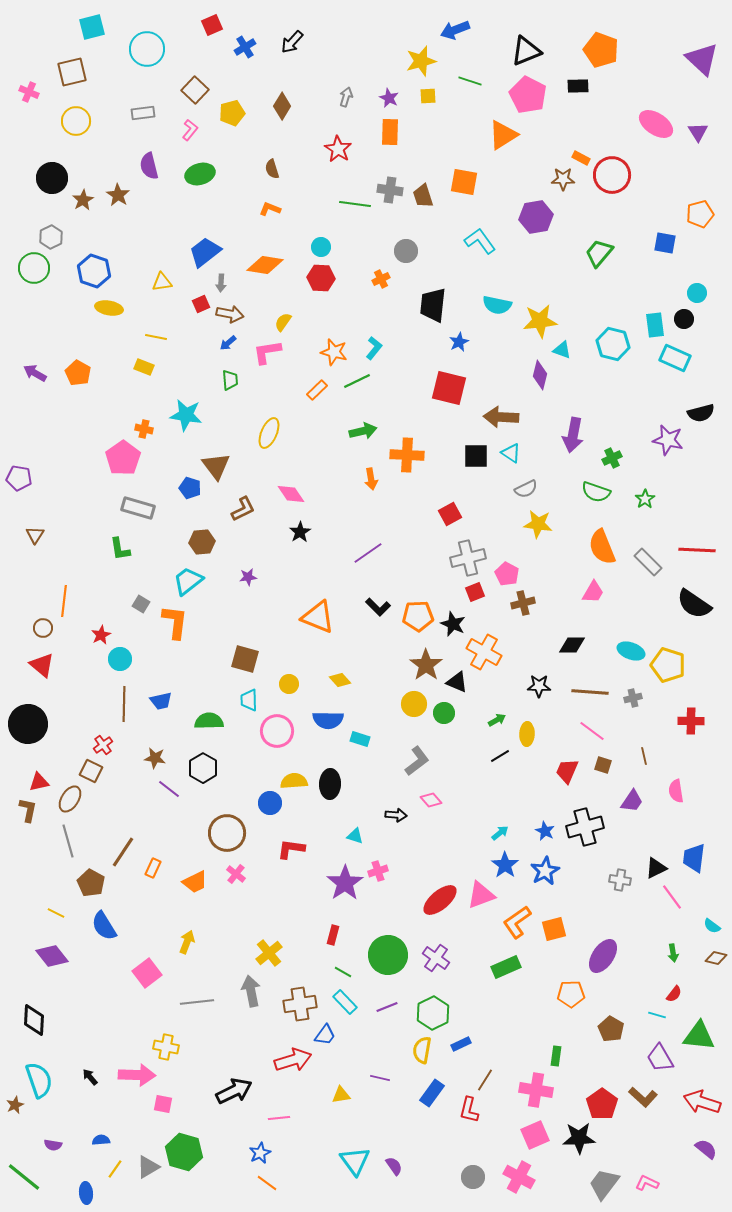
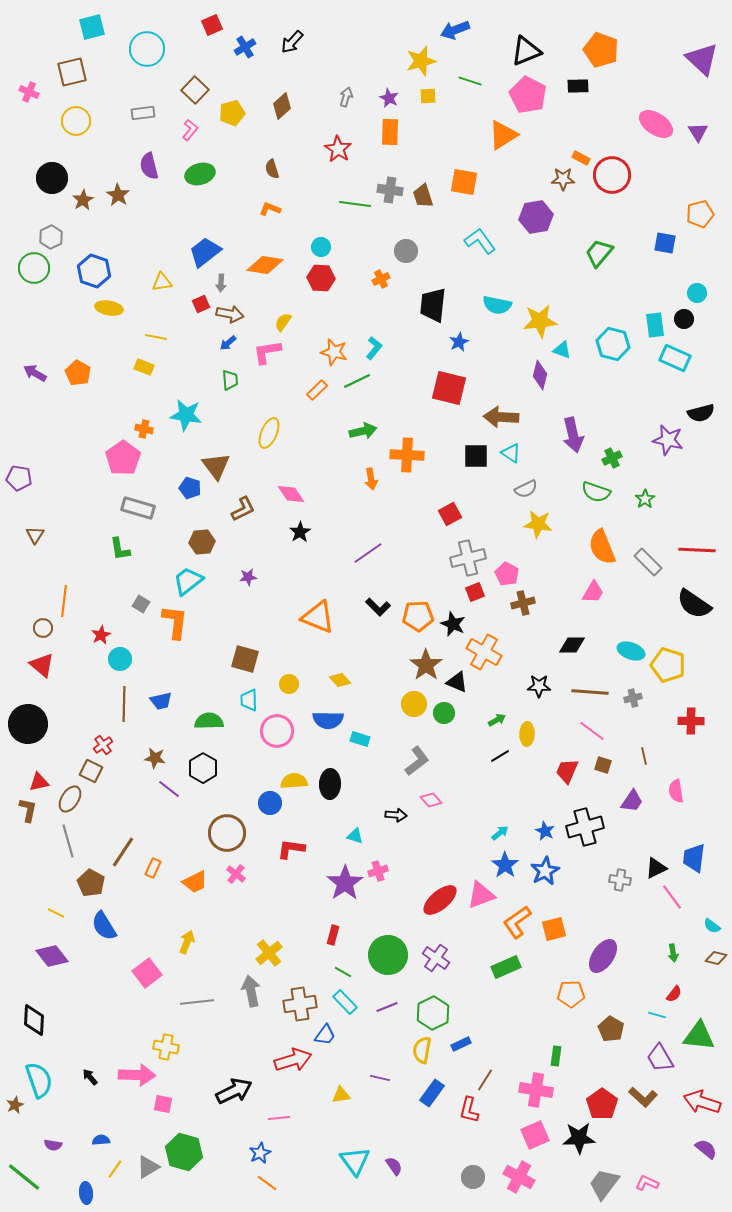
brown diamond at (282, 106): rotated 16 degrees clockwise
purple arrow at (573, 435): rotated 24 degrees counterclockwise
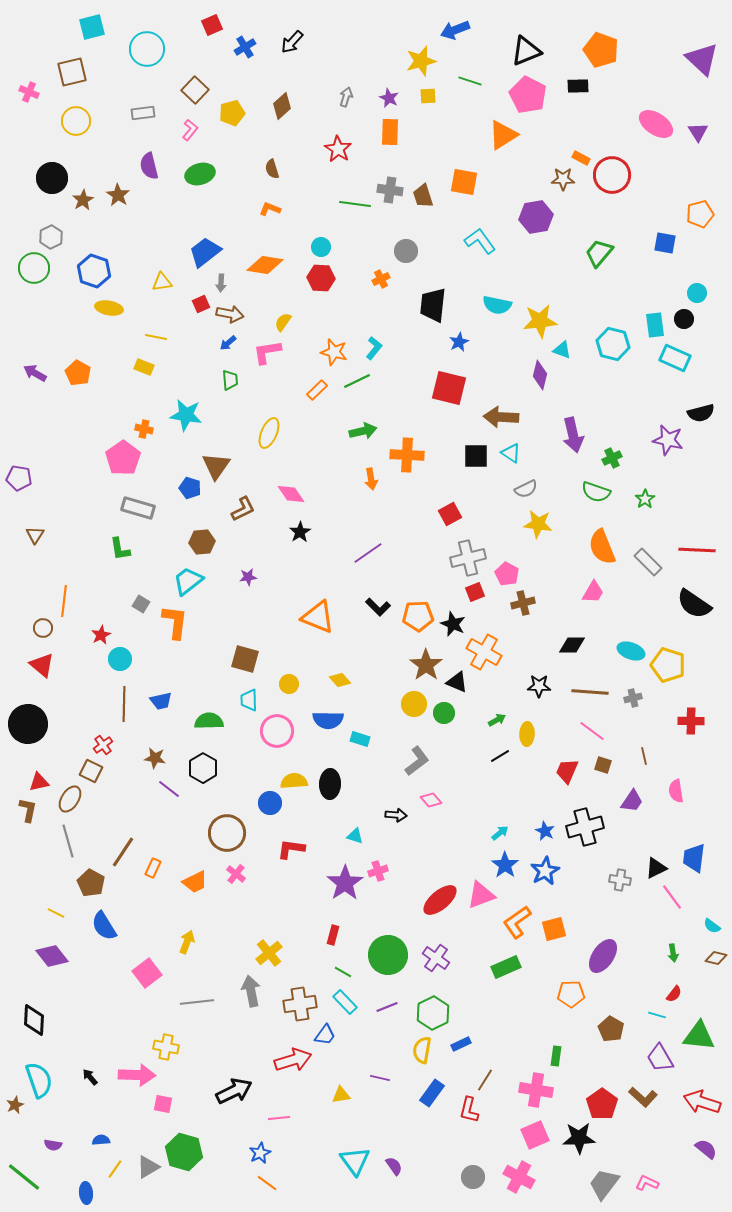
brown triangle at (216, 466): rotated 12 degrees clockwise
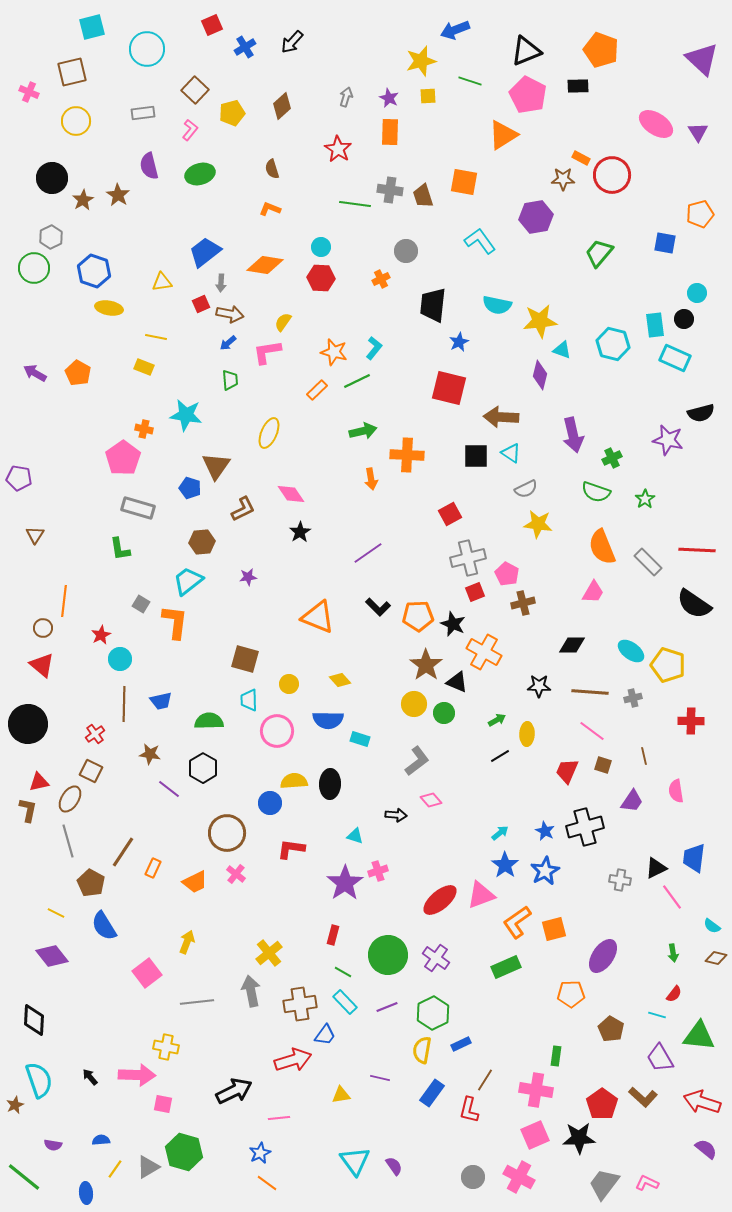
cyan ellipse at (631, 651): rotated 16 degrees clockwise
red cross at (103, 745): moved 8 px left, 11 px up
brown star at (155, 758): moved 5 px left, 4 px up
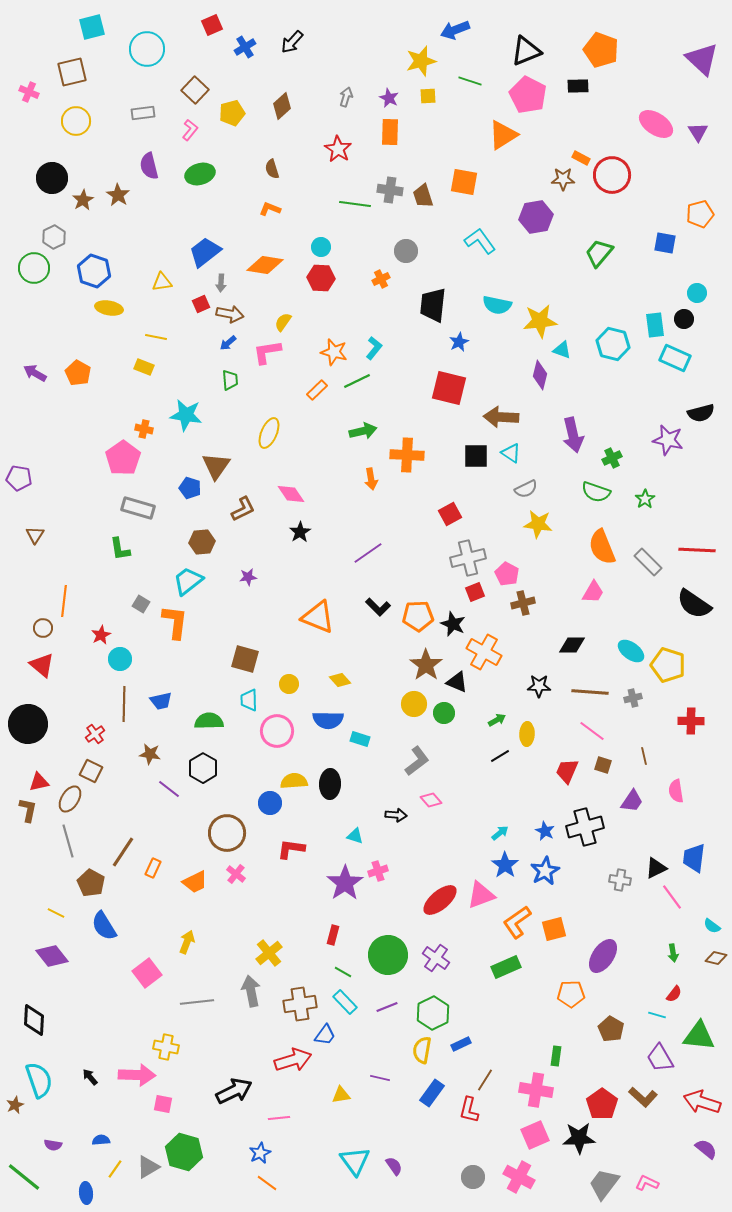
gray hexagon at (51, 237): moved 3 px right
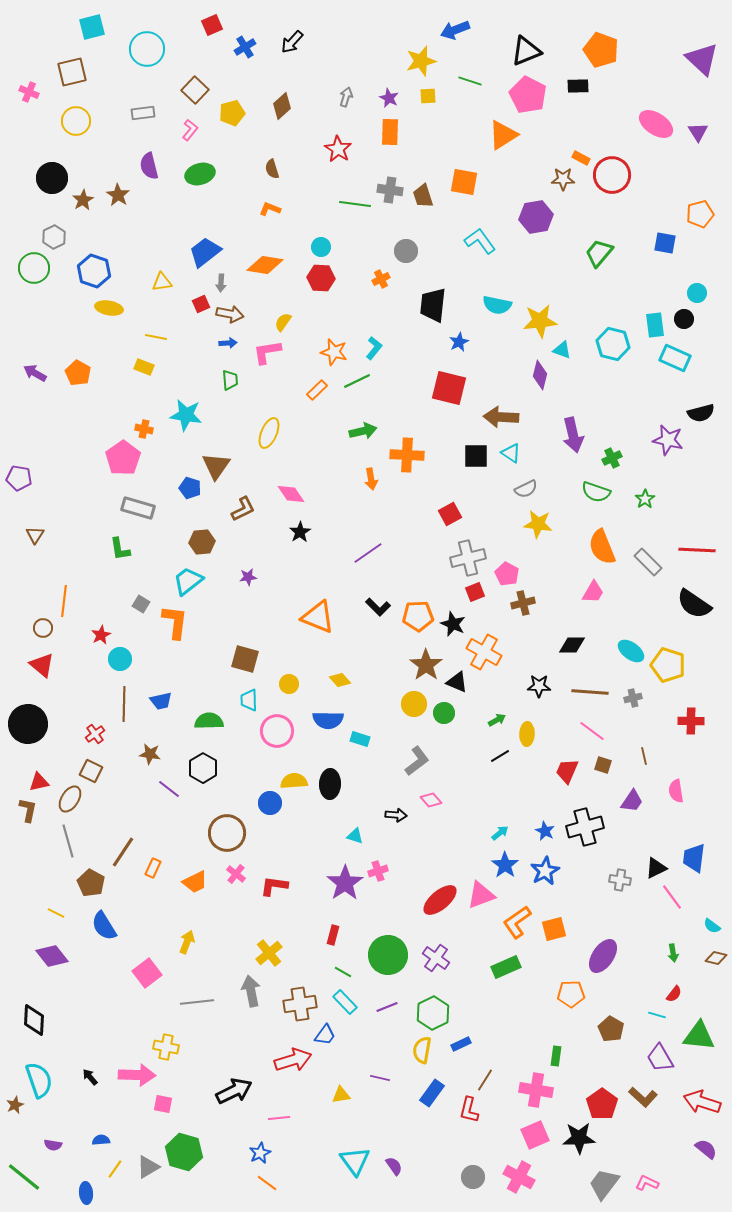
blue arrow at (228, 343): rotated 144 degrees counterclockwise
red L-shape at (291, 849): moved 17 px left, 37 px down
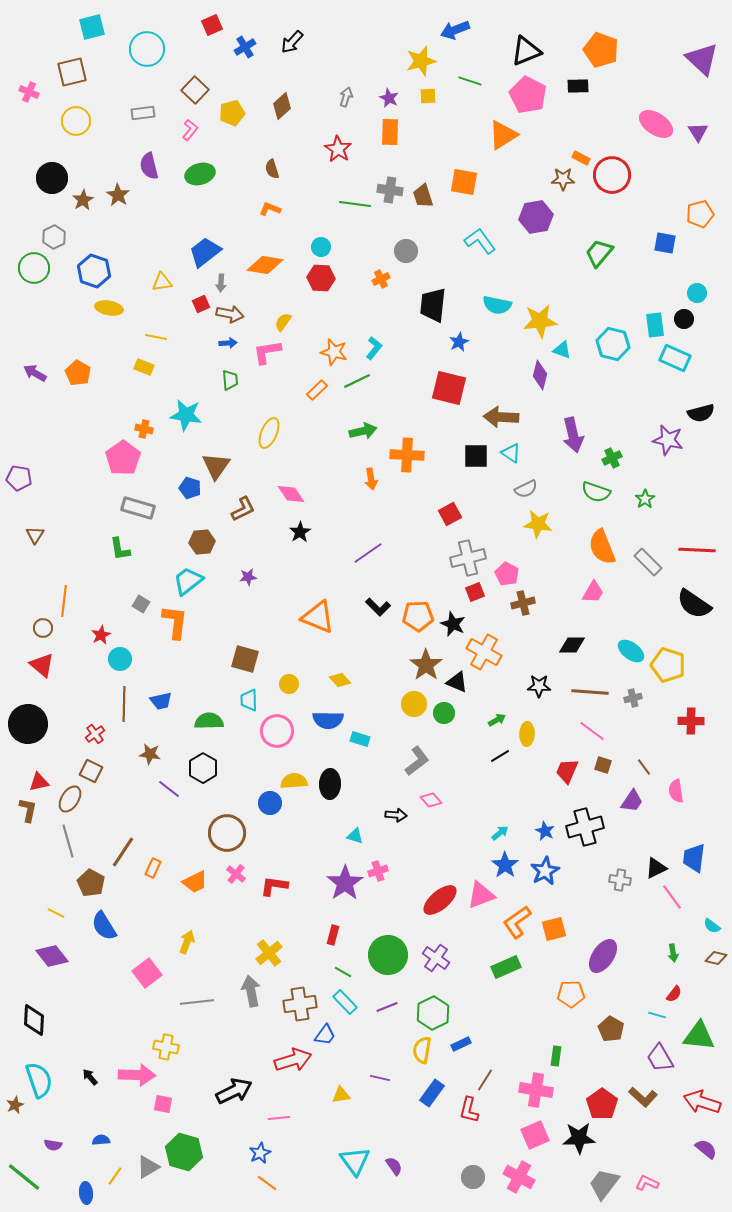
brown line at (644, 756): moved 11 px down; rotated 24 degrees counterclockwise
yellow line at (115, 1169): moved 7 px down
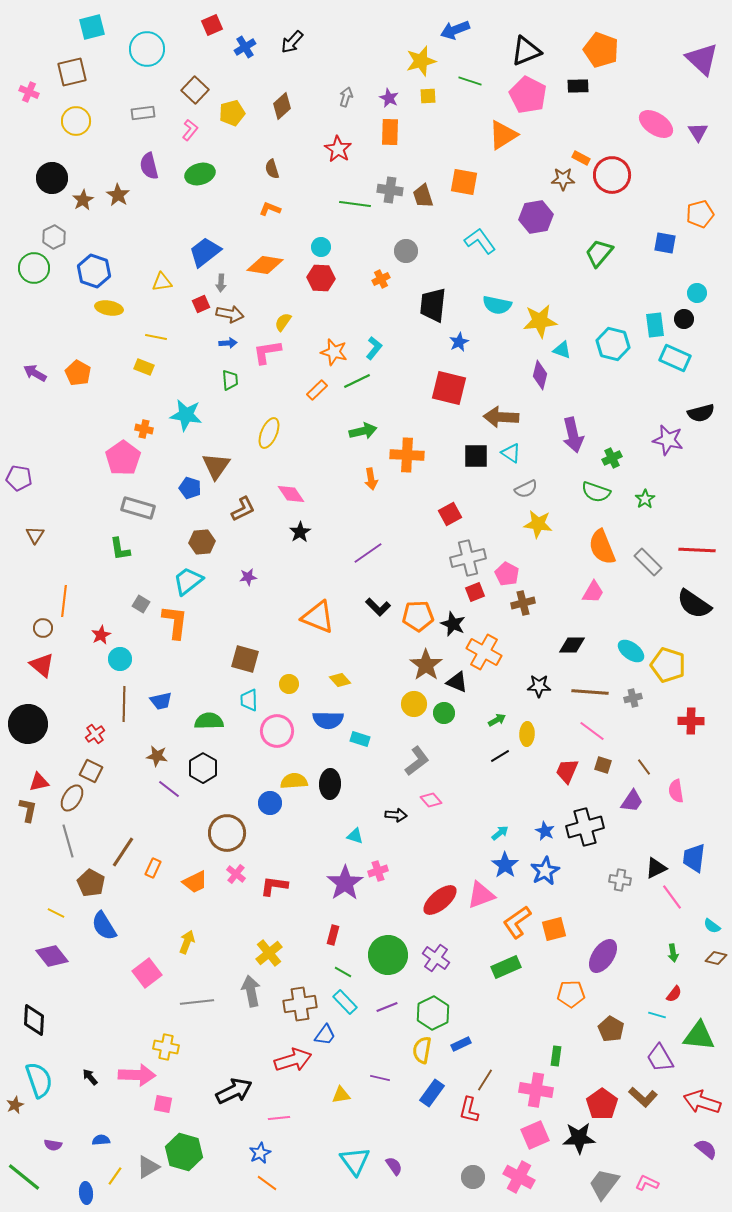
brown star at (150, 754): moved 7 px right, 2 px down
brown ellipse at (70, 799): moved 2 px right, 1 px up
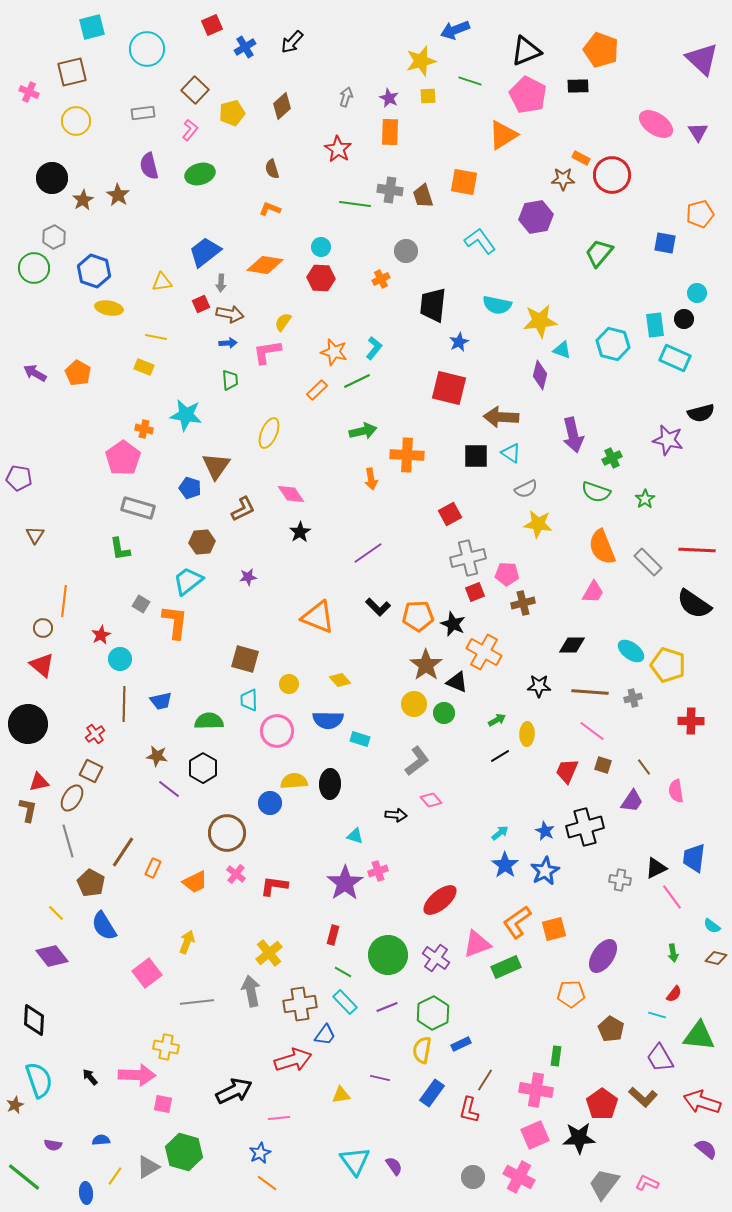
pink pentagon at (507, 574): rotated 25 degrees counterclockwise
pink triangle at (481, 895): moved 4 px left, 49 px down
yellow line at (56, 913): rotated 18 degrees clockwise
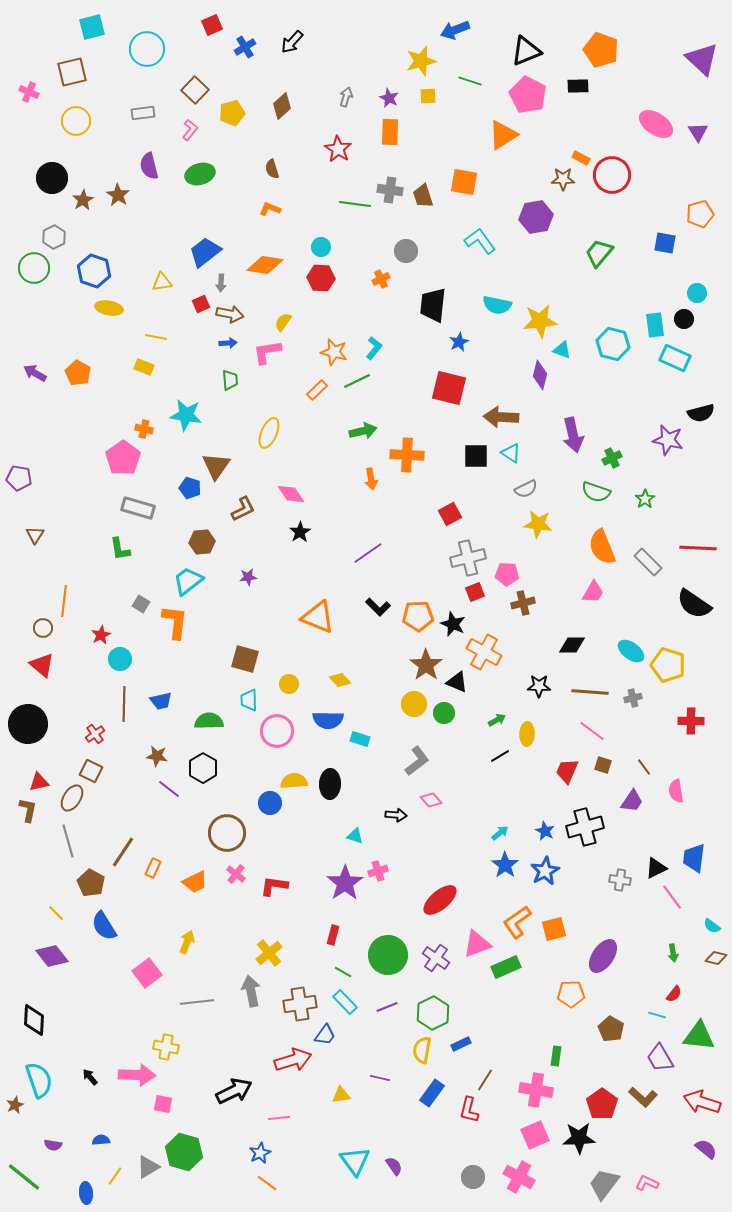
red line at (697, 550): moved 1 px right, 2 px up
